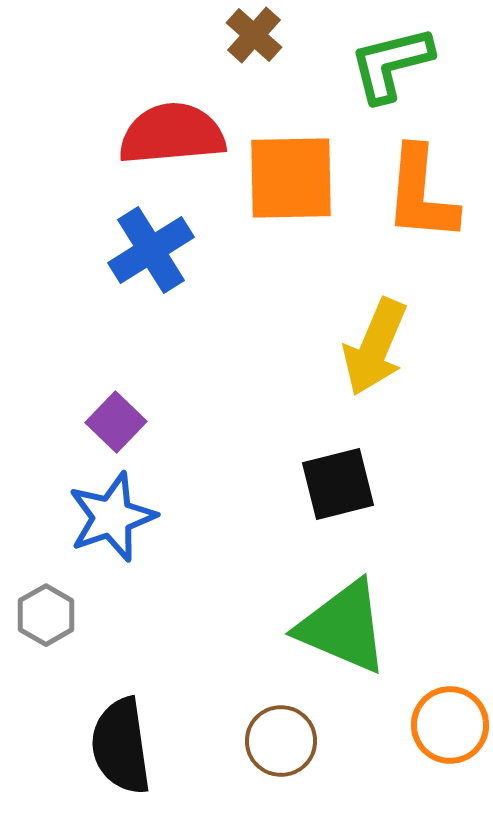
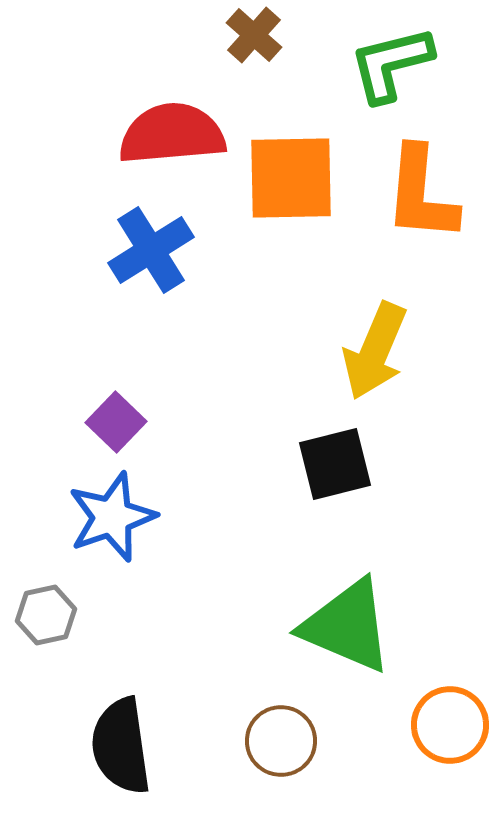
yellow arrow: moved 4 px down
black square: moved 3 px left, 20 px up
gray hexagon: rotated 18 degrees clockwise
green triangle: moved 4 px right, 1 px up
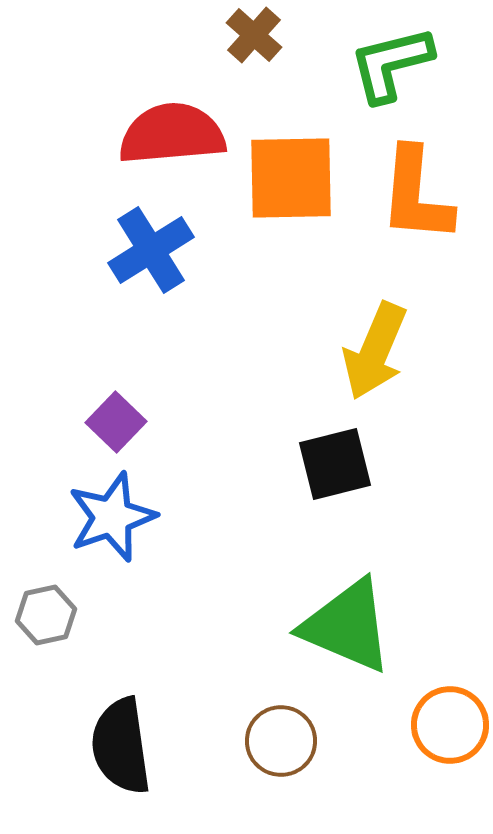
orange L-shape: moved 5 px left, 1 px down
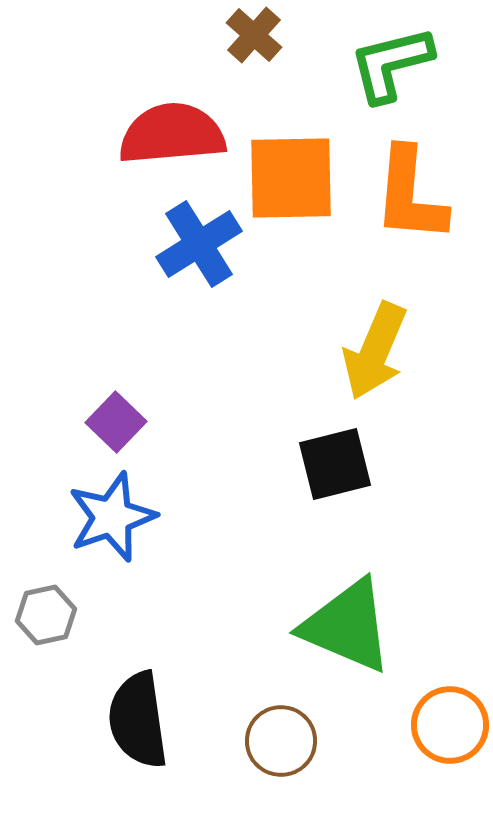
orange L-shape: moved 6 px left
blue cross: moved 48 px right, 6 px up
black semicircle: moved 17 px right, 26 px up
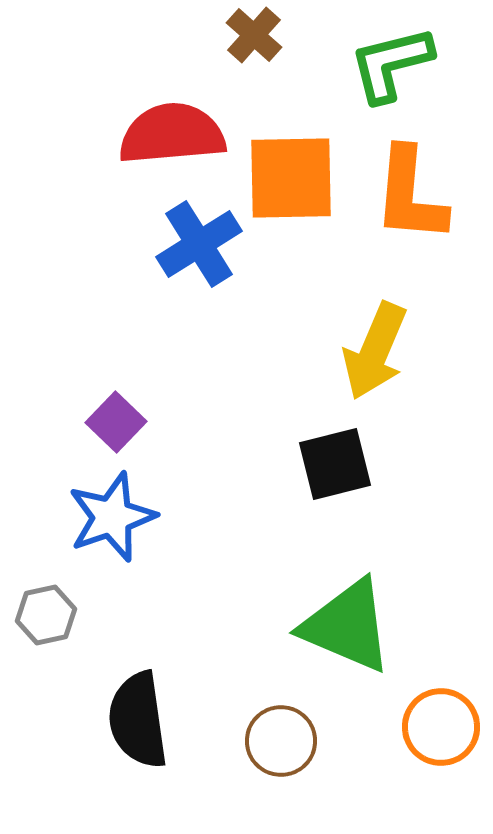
orange circle: moved 9 px left, 2 px down
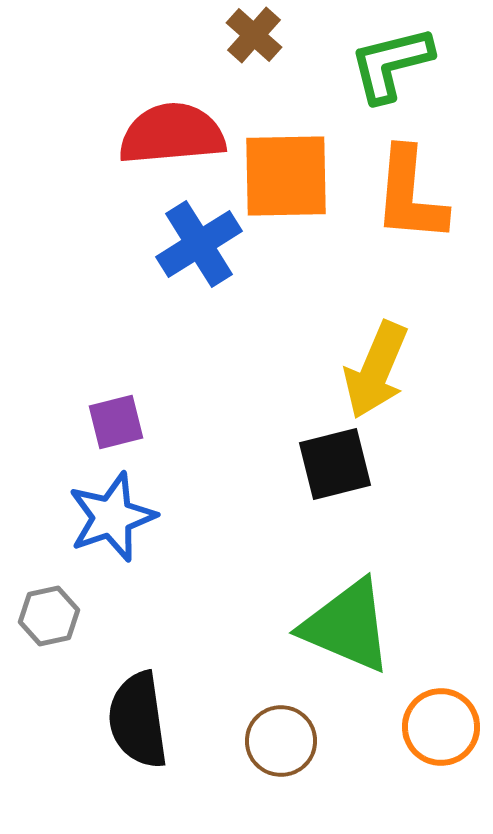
orange square: moved 5 px left, 2 px up
yellow arrow: moved 1 px right, 19 px down
purple square: rotated 32 degrees clockwise
gray hexagon: moved 3 px right, 1 px down
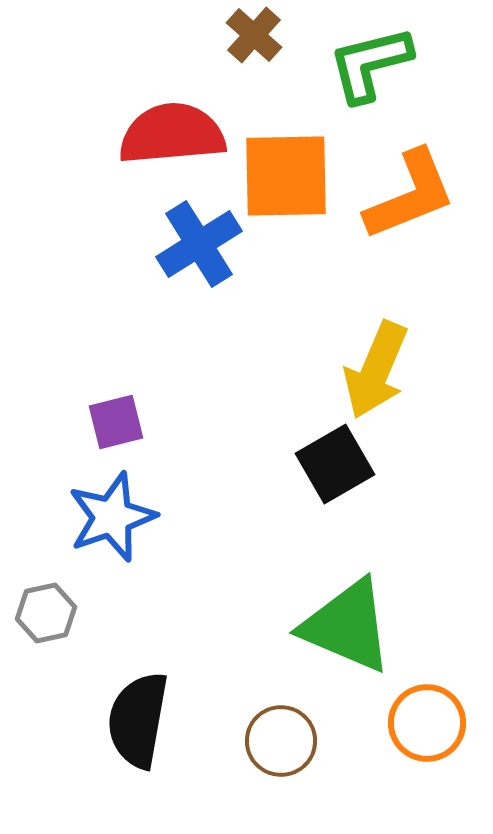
green L-shape: moved 21 px left
orange L-shape: rotated 117 degrees counterclockwise
black square: rotated 16 degrees counterclockwise
gray hexagon: moved 3 px left, 3 px up
black semicircle: rotated 18 degrees clockwise
orange circle: moved 14 px left, 4 px up
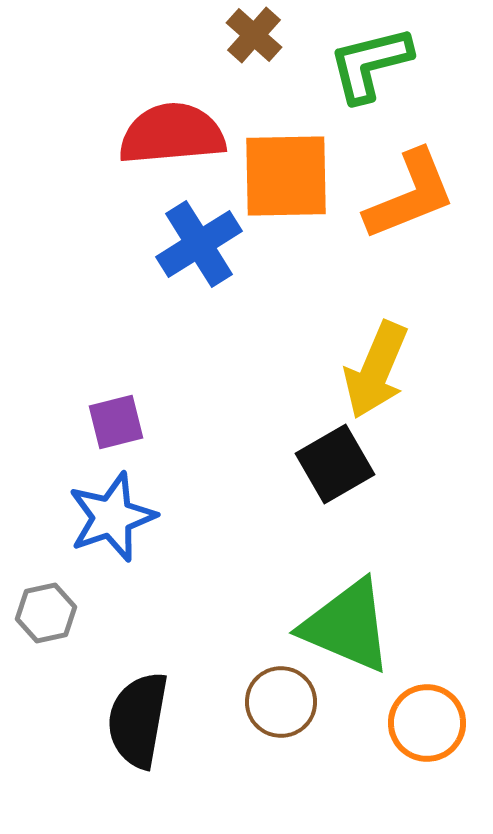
brown circle: moved 39 px up
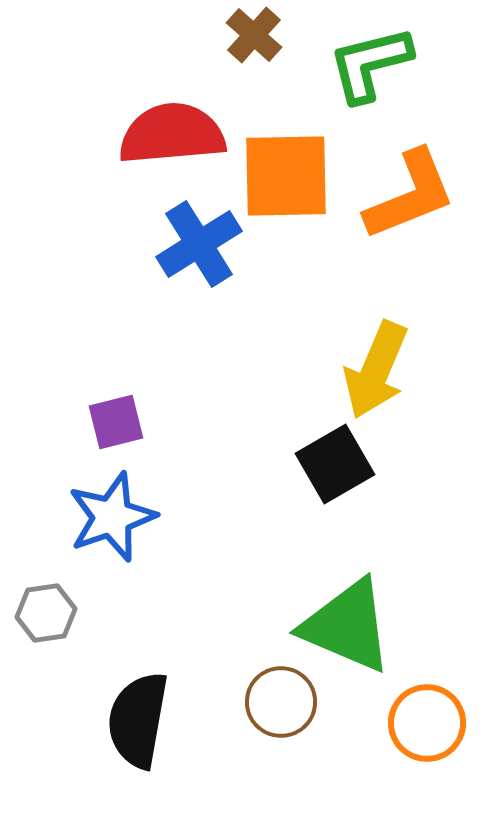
gray hexagon: rotated 4 degrees clockwise
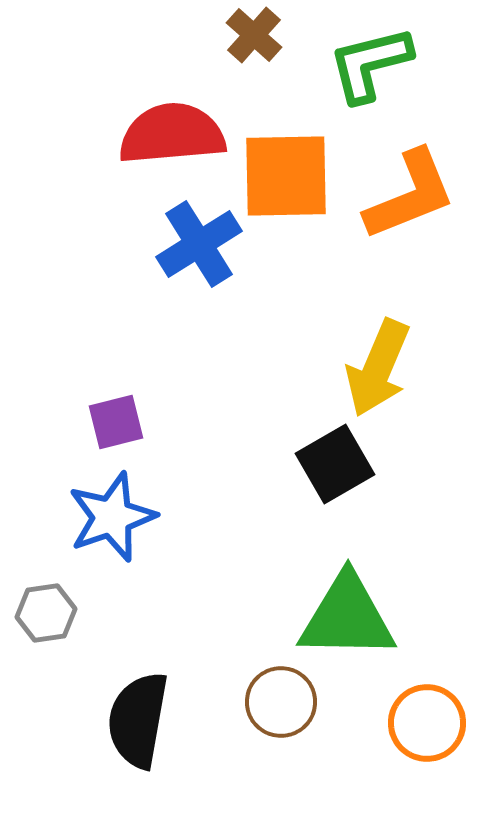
yellow arrow: moved 2 px right, 2 px up
green triangle: moved 9 px up; rotated 22 degrees counterclockwise
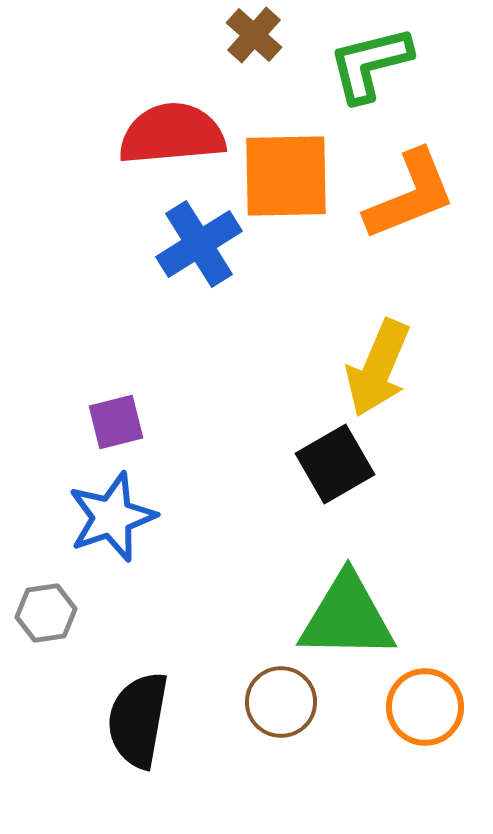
orange circle: moved 2 px left, 16 px up
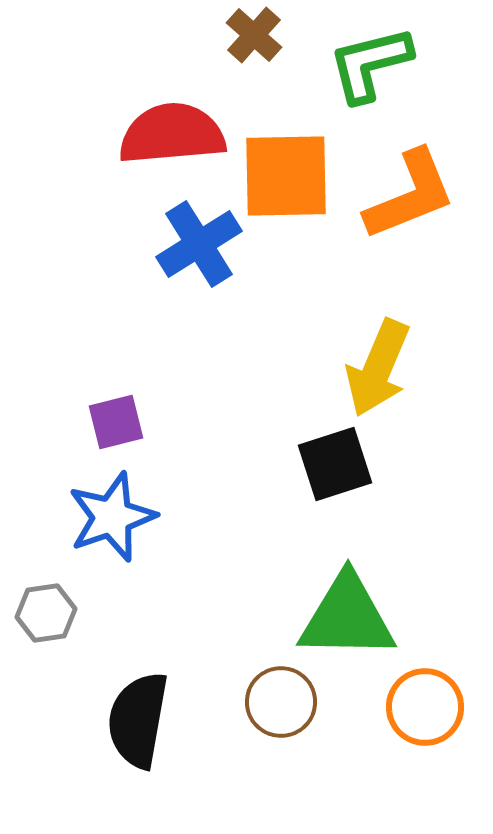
black square: rotated 12 degrees clockwise
